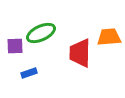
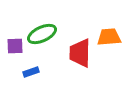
green ellipse: moved 1 px right, 1 px down
blue rectangle: moved 2 px right, 1 px up
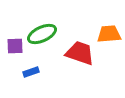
orange trapezoid: moved 3 px up
red trapezoid: rotated 108 degrees clockwise
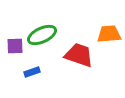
green ellipse: moved 1 px down
red trapezoid: moved 1 px left, 2 px down
blue rectangle: moved 1 px right
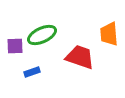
orange trapezoid: rotated 90 degrees counterclockwise
red trapezoid: moved 1 px right, 2 px down
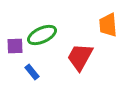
orange trapezoid: moved 1 px left, 9 px up
red trapezoid: rotated 80 degrees counterclockwise
blue rectangle: rotated 70 degrees clockwise
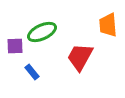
green ellipse: moved 3 px up
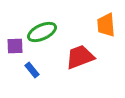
orange trapezoid: moved 2 px left
red trapezoid: rotated 40 degrees clockwise
blue rectangle: moved 2 px up
